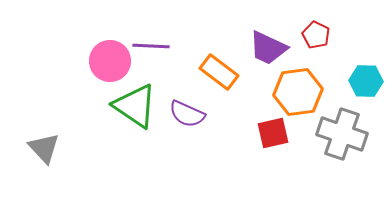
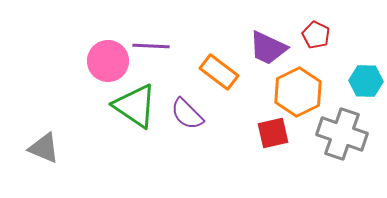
pink circle: moved 2 px left
orange hexagon: rotated 18 degrees counterclockwise
purple semicircle: rotated 21 degrees clockwise
gray triangle: rotated 24 degrees counterclockwise
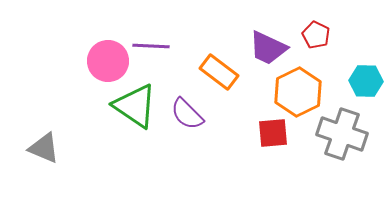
red square: rotated 8 degrees clockwise
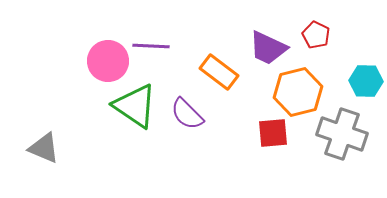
orange hexagon: rotated 12 degrees clockwise
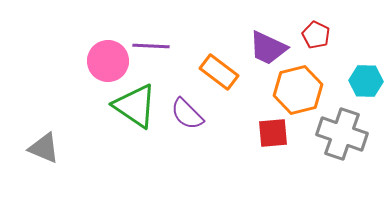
orange hexagon: moved 2 px up
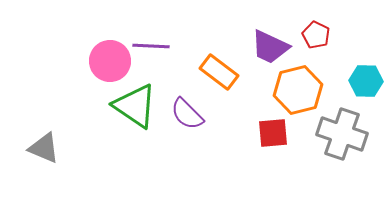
purple trapezoid: moved 2 px right, 1 px up
pink circle: moved 2 px right
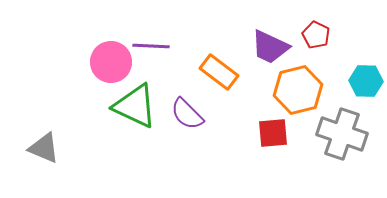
pink circle: moved 1 px right, 1 px down
green triangle: rotated 9 degrees counterclockwise
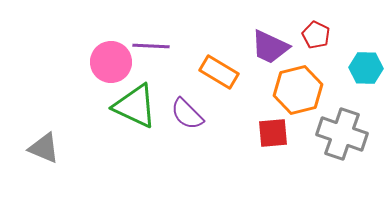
orange rectangle: rotated 6 degrees counterclockwise
cyan hexagon: moved 13 px up
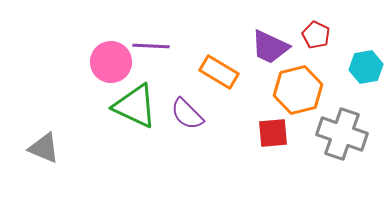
cyan hexagon: moved 1 px up; rotated 12 degrees counterclockwise
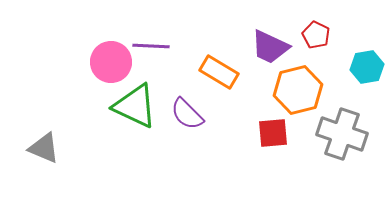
cyan hexagon: moved 1 px right
